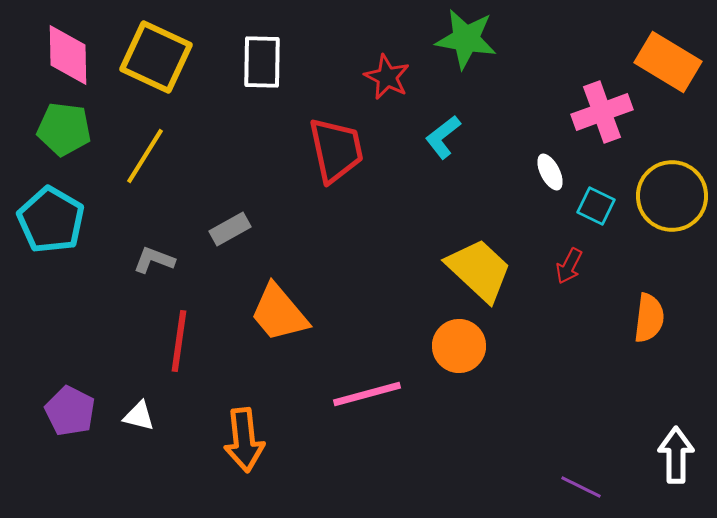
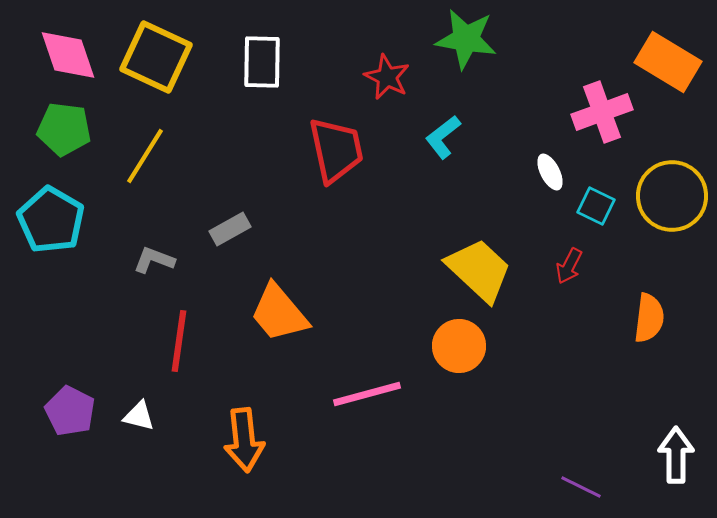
pink diamond: rotated 18 degrees counterclockwise
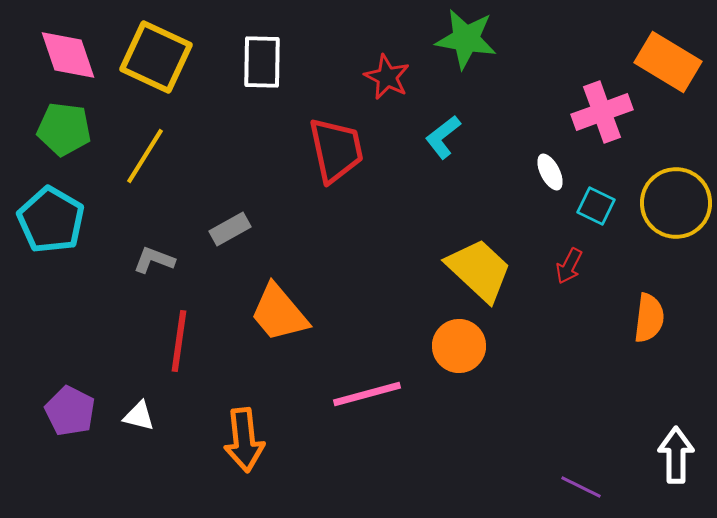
yellow circle: moved 4 px right, 7 px down
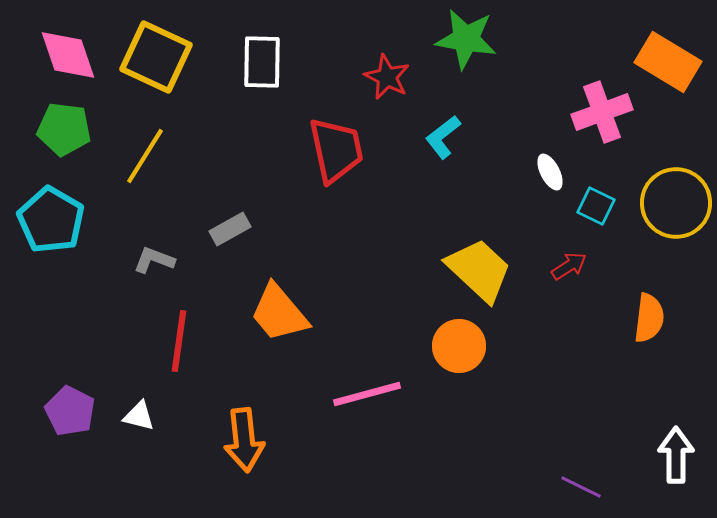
red arrow: rotated 150 degrees counterclockwise
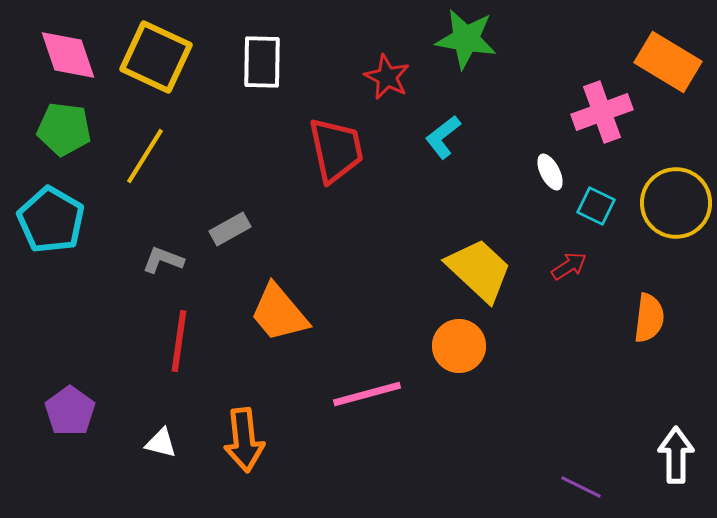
gray L-shape: moved 9 px right
purple pentagon: rotated 9 degrees clockwise
white triangle: moved 22 px right, 27 px down
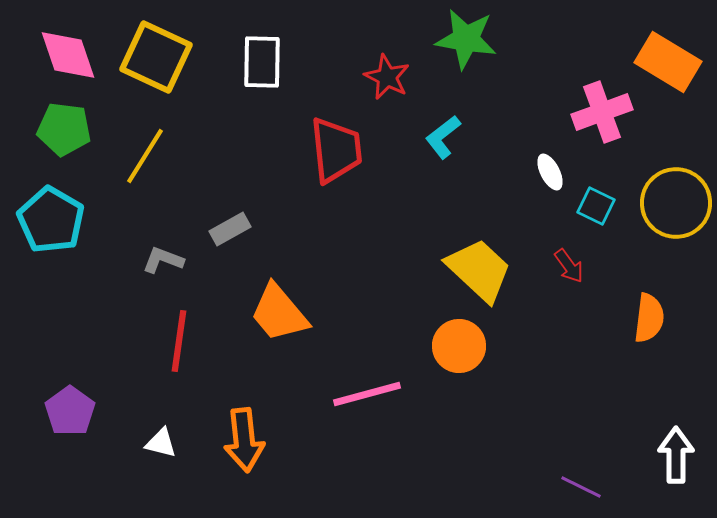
red trapezoid: rotated 6 degrees clockwise
red arrow: rotated 87 degrees clockwise
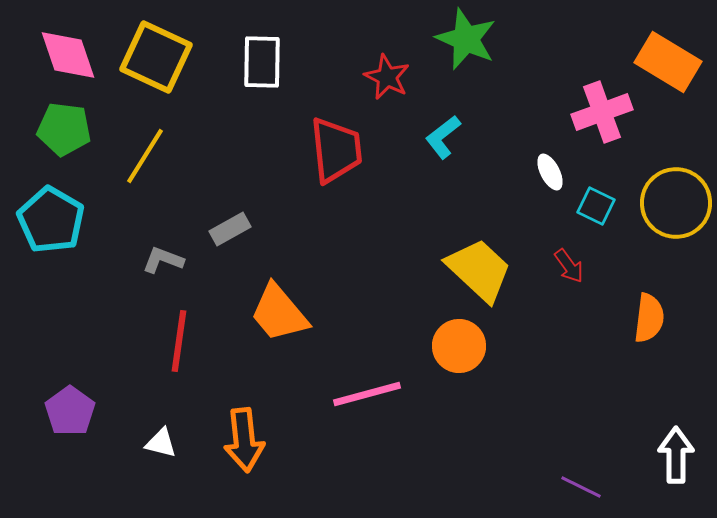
green star: rotated 14 degrees clockwise
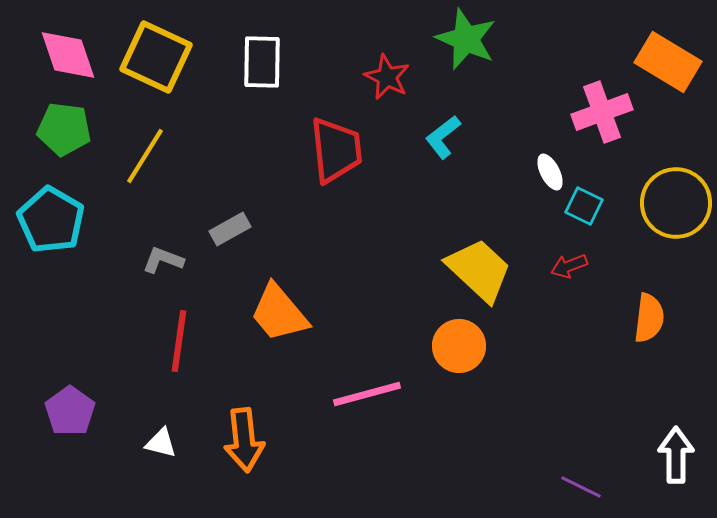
cyan square: moved 12 px left
red arrow: rotated 105 degrees clockwise
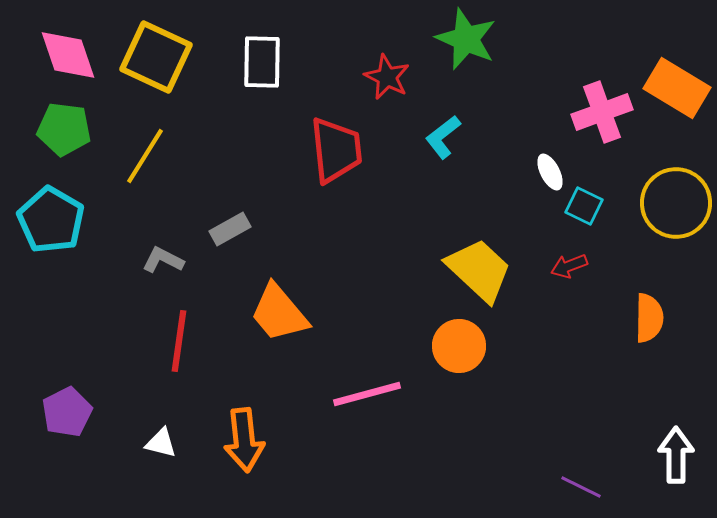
orange rectangle: moved 9 px right, 26 px down
gray L-shape: rotated 6 degrees clockwise
orange semicircle: rotated 6 degrees counterclockwise
purple pentagon: moved 3 px left, 1 px down; rotated 9 degrees clockwise
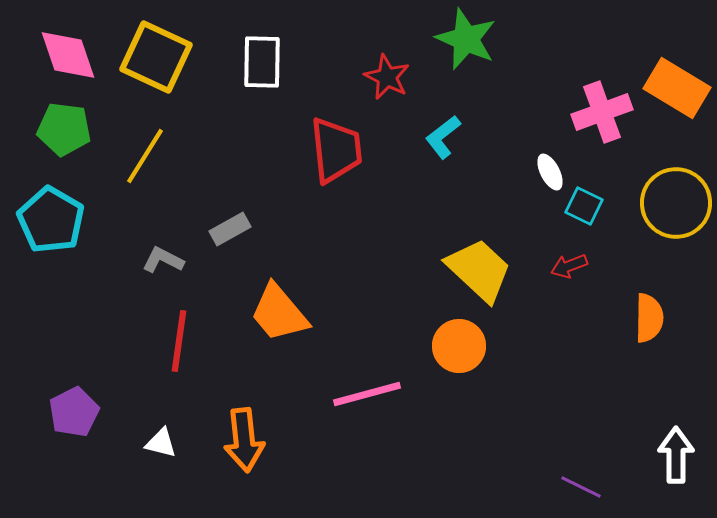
purple pentagon: moved 7 px right
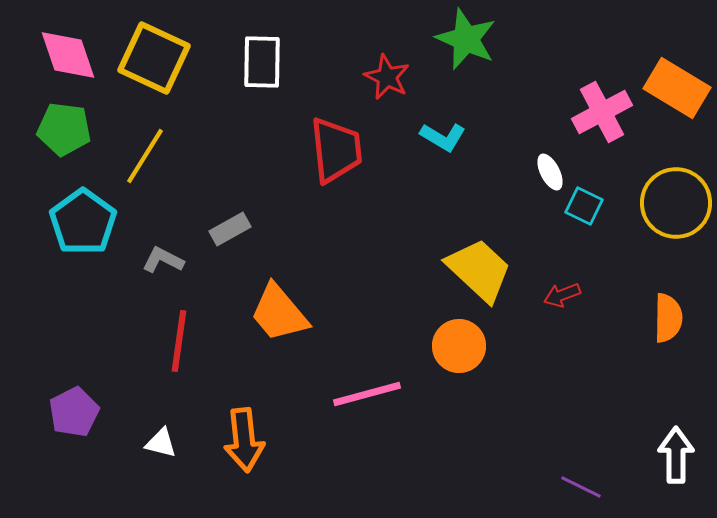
yellow square: moved 2 px left, 1 px down
pink cross: rotated 8 degrees counterclockwise
cyan L-shape: rotated 111 degrees counterclockwise
cyan pentagon: moved 32 px right, 2 px down; rotated 6 degrees clockwise
red arrow: moved 7 px left, 29 px down
orange semicircle: moved 19 px right
